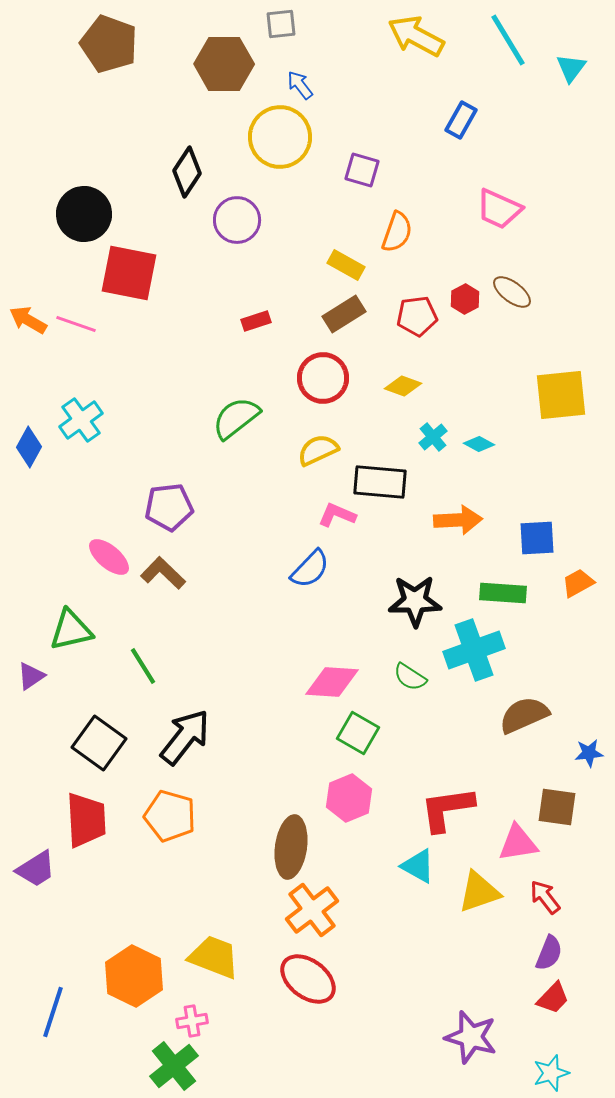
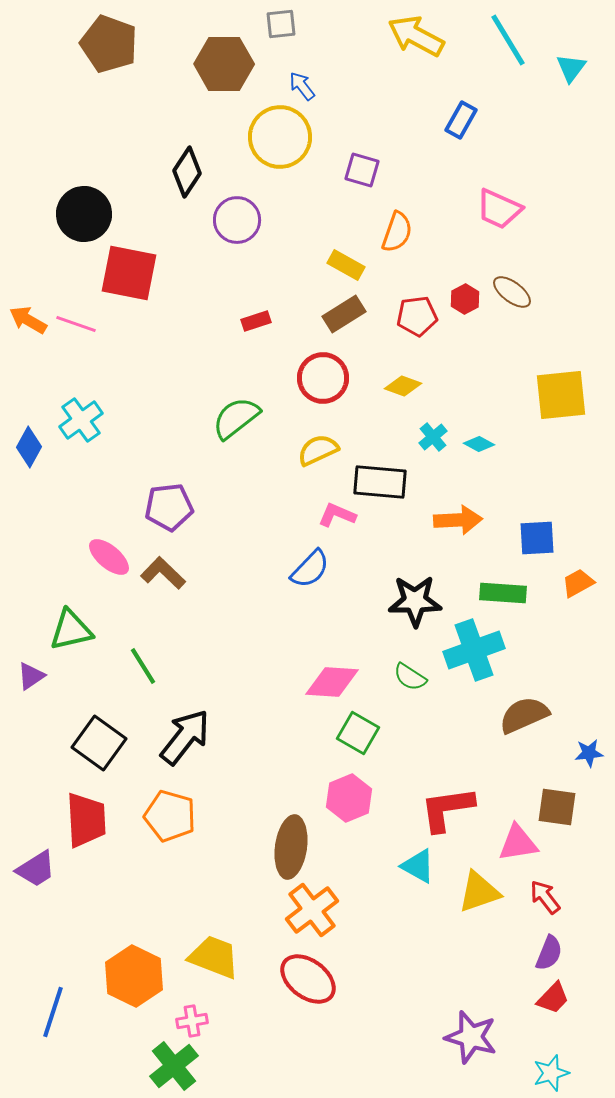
blue arrow at (300, 85): moved 2 px right, 1 px down
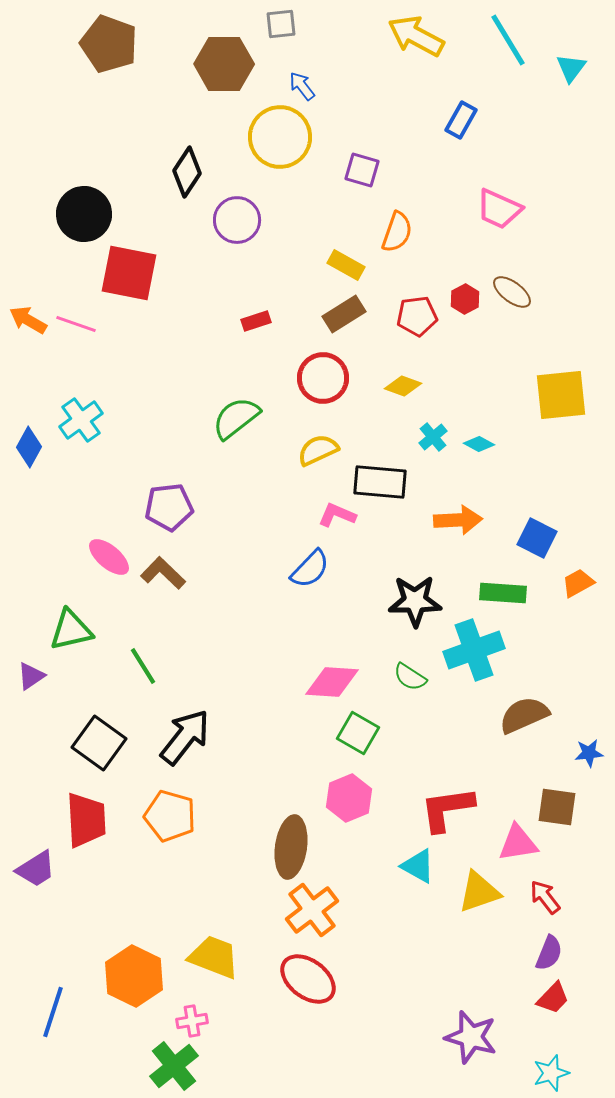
blue square at (537, 538): rotated 30 degrees clockwise
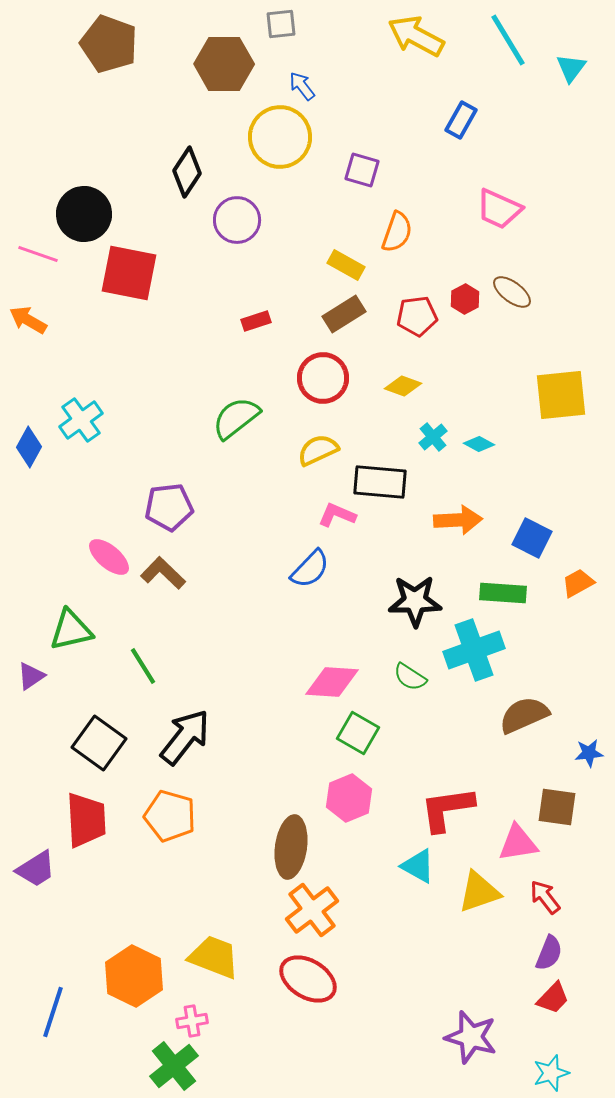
pink line at (76, 324): moved 38 px left, 70 px up
blue square at (537, 538): moved 5 px left
red ellipse at (308, 979): rotated 6 degrees counterclockwise
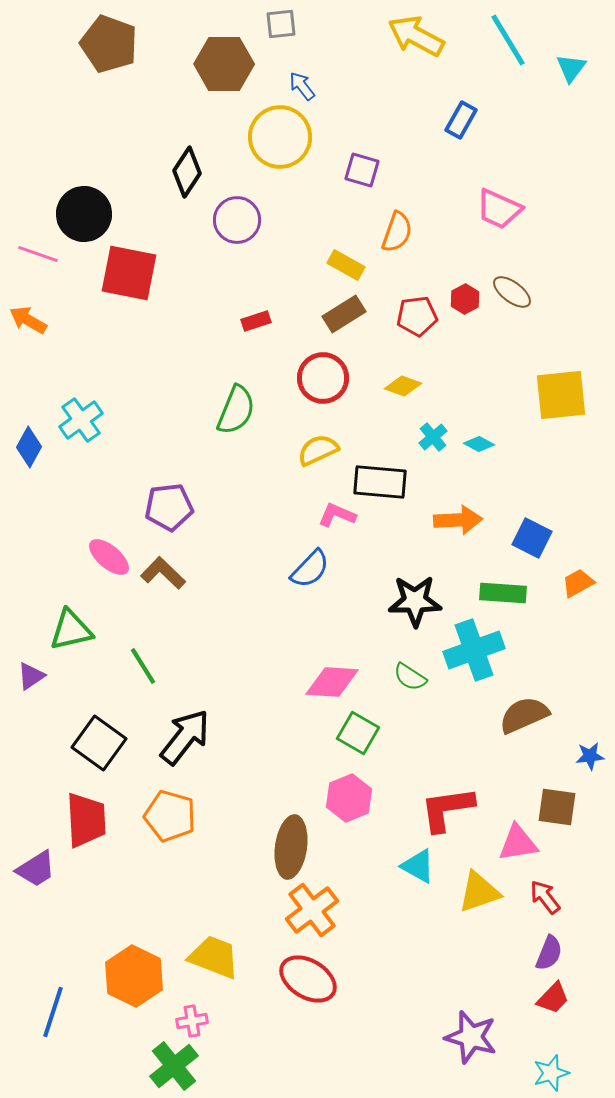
green semicircle at (236, 418): moved 8 px up; rotated 150 degrees clockwise
blue star at (589, 753): moved 1 px right, 3 px down
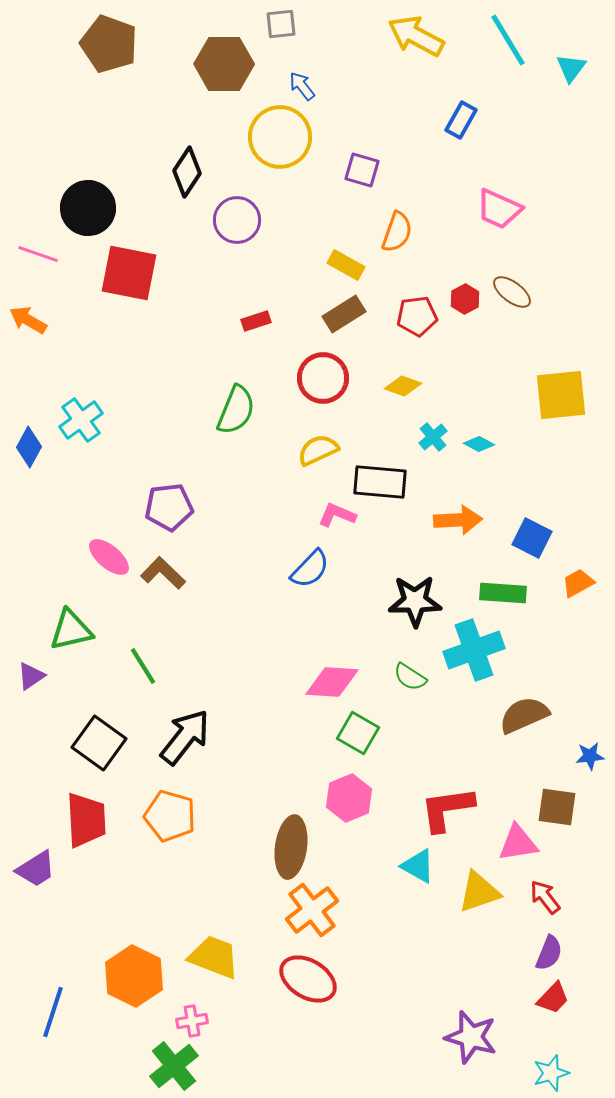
black circle at (84, 214): moved 4 px right, 6 px up
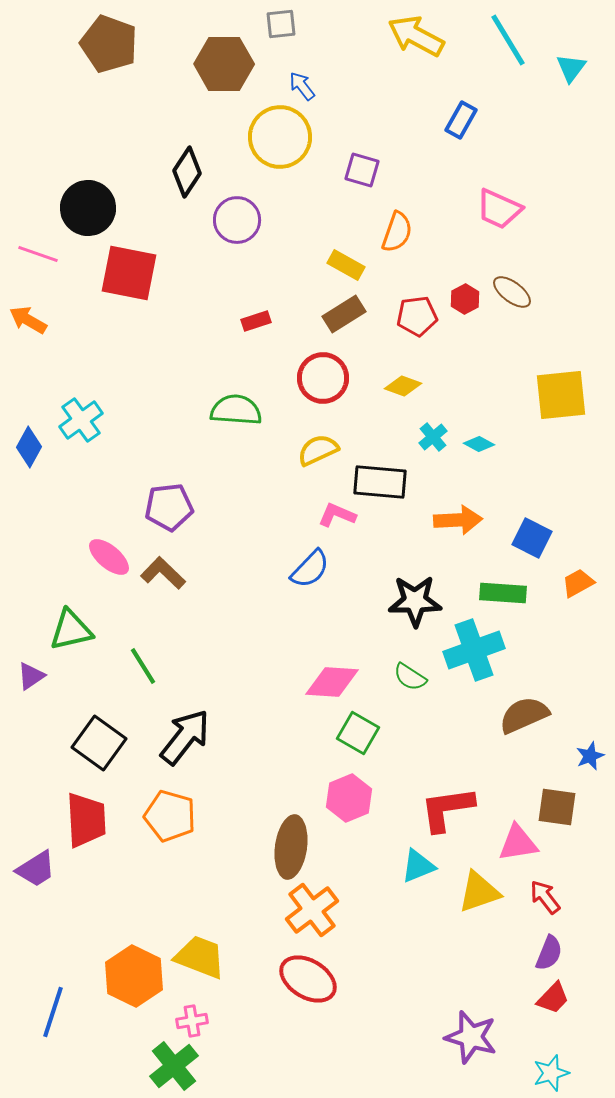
green semicircle at (236, 410): rotated 108 degrees counterclockwise
blue star at (590, 756): rotated 16 degrees counterclockwise
cyan triangle at (418, 866): rotated 51 degrees counterclockwise
yellow trapezoid at (214, 957): moved 14 px left
